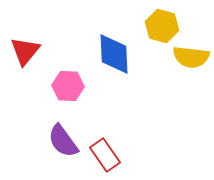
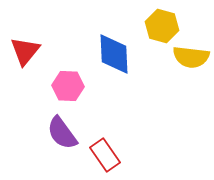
purple semicircle: moved 1 px left, 8 px up
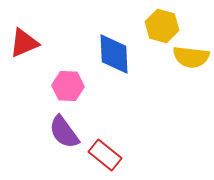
red triangle: moved 1 px left, 8 px up; rotated 28 degrees clockwise
purple semicircle: moved 2 px right, 1 px up
red rectangle: rotated 16 degrees counterclockwise
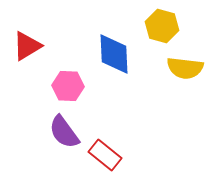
red triangle: moved 3 px right, 3 px down; rotated 8 degrees counterclockwise
yellow semicircle: moved 6 px left, 11 px down
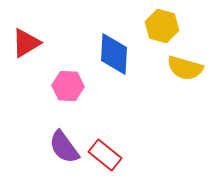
red triangle: moved 1 px left, 3 px up
blue diamond: rotated 6 degrees clockwise
yellow semicircle: rotated 9 degrees clockwise
purple semicircle: moved 15 px down
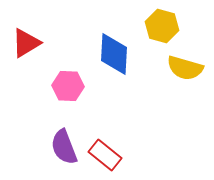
purple semicircle: rotated 15 degrees clockwise
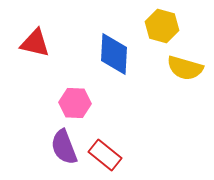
red triangle: moved 9 px right; rotated 44 degrees clockwise
pink hexagon: moved 7 px right, 17 px down
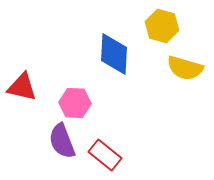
red triangle: moved 13 px left, 44 px down
purple semicircle: moved 2 px left, 6 px up
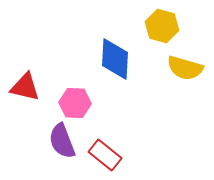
blue diamond: moved 1 px right, 5 px down
red triangle: moved 3 px right
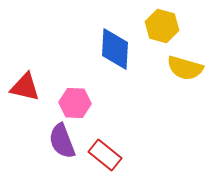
blue diamond: moved 10 px up
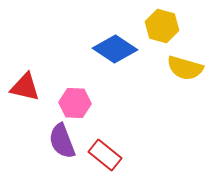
blue diamond: rotated 60 degrees counterclockwise
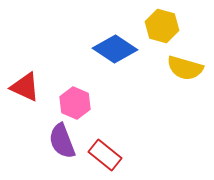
red triangle: rotated 12 degrees clockwise
pink hexagon: rotated 20 degrees clockwise
